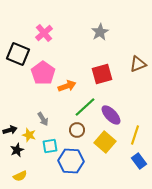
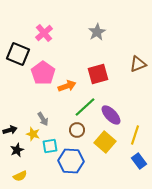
gray star: moved 3 px left
red square: moved 4 px left
yellow star: moved 4 px right, 1 px up
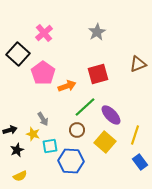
black square: rotated 20 degrees clockwise
blue rectangle: moved 1 px right, 1 px down
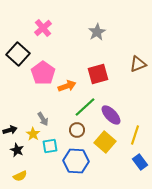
pink cross: moved 1 px left, 5 px up
yellow star: rotated 16 degrees clockwise
black star: rotated 24 degrees counterclockwise
blue hexagon: moved 5 px right
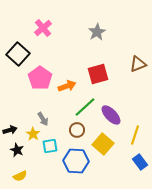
pink pentagon: moved 3 px left, 5 px down
yellow square: moved 2 px left, 2 px down
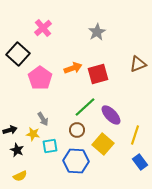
orange arrow: moved 6 px right, 18 px up
yellow star: rotated 24 degrees counterclockwise
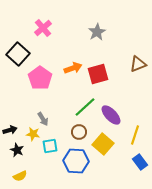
brown circle: moved 2 px right, 2 px down
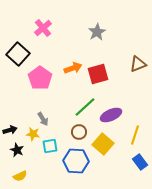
purple ellipse: rotated 70 degrees counterclockwise
